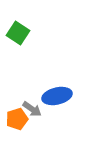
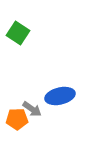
blue ellipse: moved 3 px right
orange pentagon: rotated 15 degrees clockwise
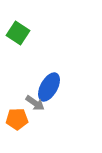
blue ellipse: moved 11 px left, 9 px up; rotated 48 degrees counterclockwise
gray arrow: moved 3 px right, 6 px up
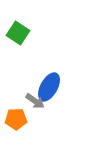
gray arrow: moved 2 px up
orange pentagon: moved 1 px left
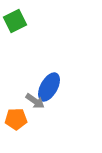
green square: moved 3 px left, 12 px up; rotated 30 degrees clockwise
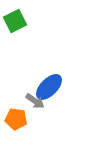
blue ellipse: rotated 16 degrees clockwise
orange pentagon: rotated 10 degrees clockwise
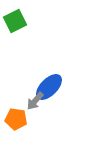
gray arrow: rotated 96 degrees clockwise
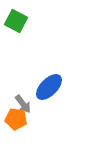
green square: moved 1 px right; rotated 35 degrees counterclockwise
gray arrow: moved 12 px left, 3 px down; rotated 78 degrees counterclockwise
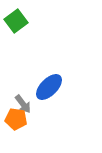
green square: rotated 25 degrees clockwise
